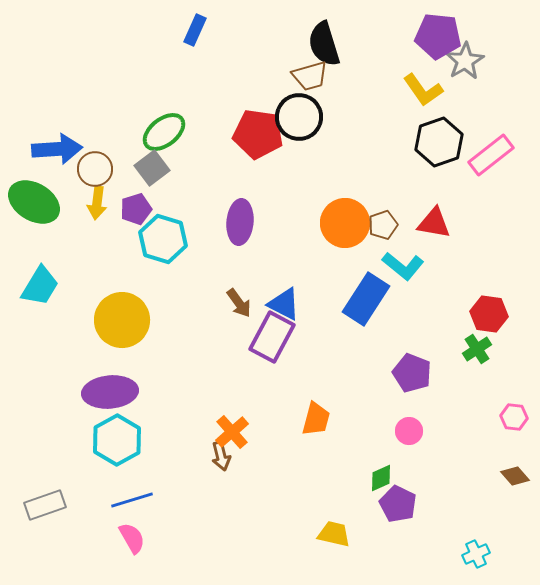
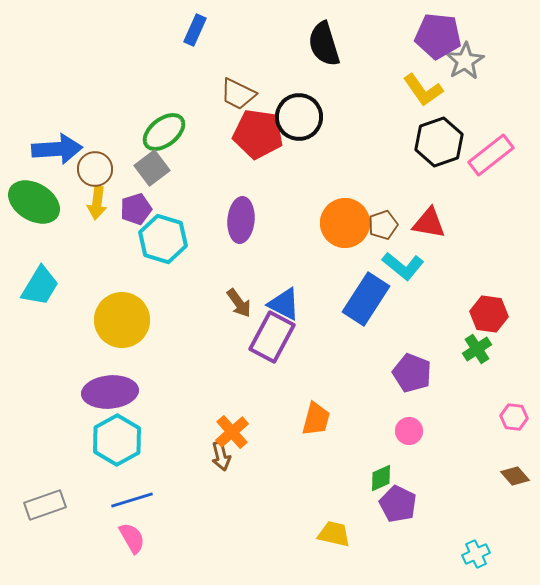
brown trapezoid at (310, 76): moved 72 px left, 18 px down; rotated 42 degrees clockwise
purple ellipse at (240, 222): moved 1 px right, 2 px up
red triangle at (434, 223): moved 5 px left
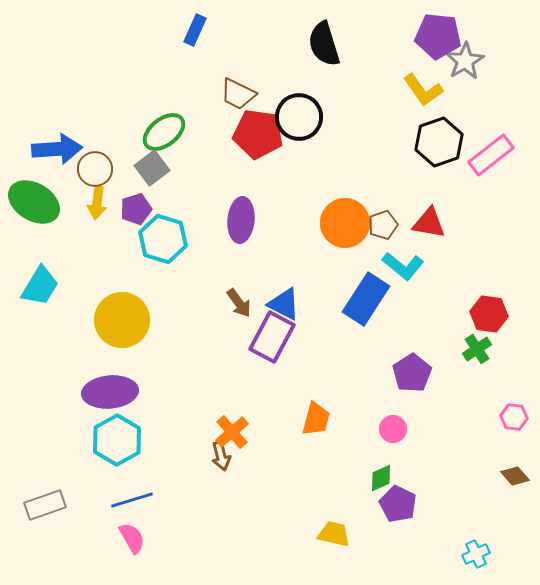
purple pentagon at (412, 373): rotated 18 degrees clockwise
pink circle at (409, 431): moved 16 px left, 2 px up
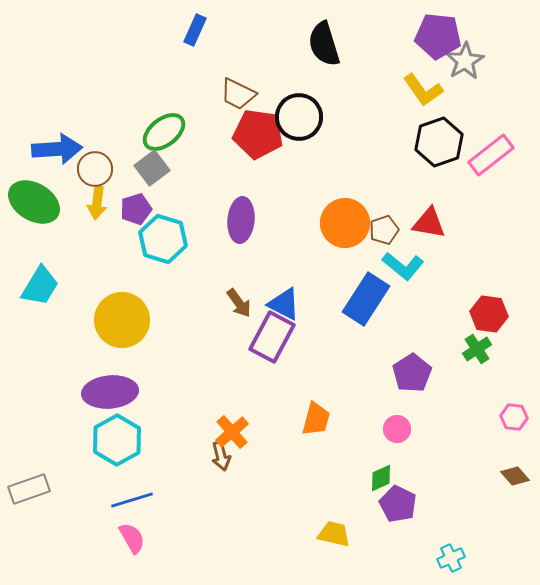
brown pentagon at (383, 225): moved 1 px right, 5 px down
pink circle at (393, 429): moved 4 px right
gray rectangle at (45, 505): moved 16 px left, 16 px up
cyan cross at (476, 554): moved 25 px left, 4 px down
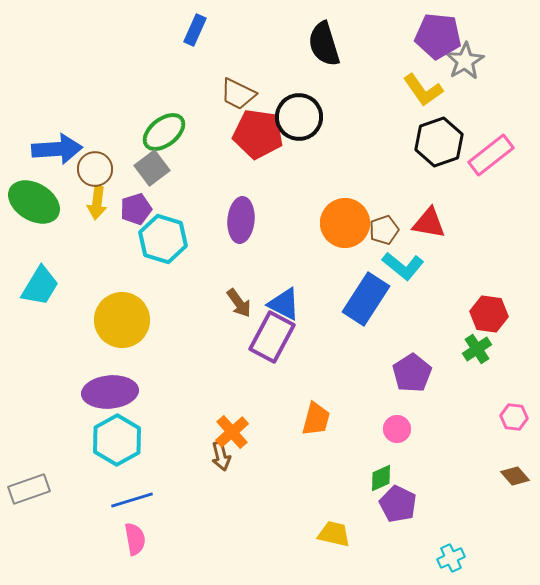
pink semicircle at (132, 538): moved 3 px right, 1 px down; rotated 20 degrees clockwise
